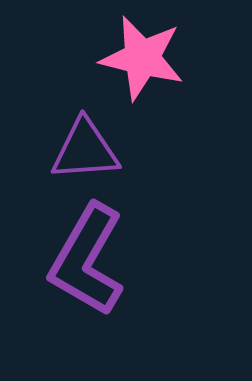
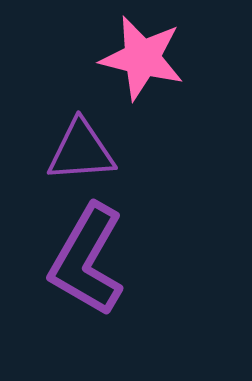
purple triangle: moved 4 px left, 1 px down
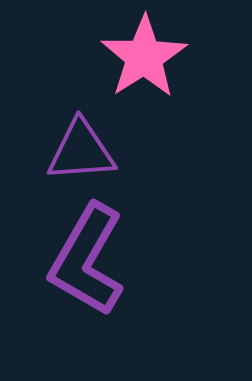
pink star: moved 2 px right, 1 px up; rotated 26 degrees clockwise
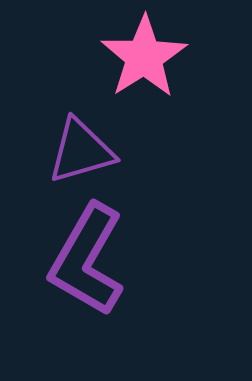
purple triangle: rotated 12 degrees counterclockwise
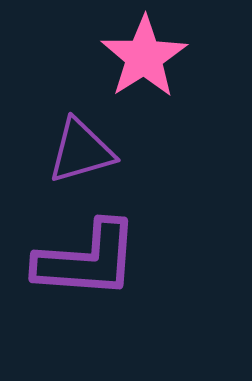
purple L-shape: rotated 116 degrees counterclockwise
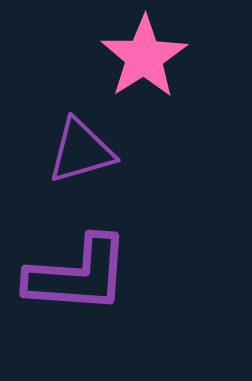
purple L-shape: moved 9 px left, 15 px down
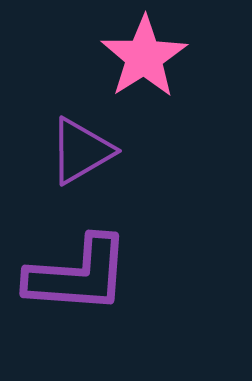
purple triangle: rotated 14 degrees counterclockwise
